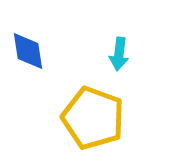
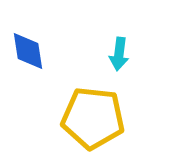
yellow pentagon: rotated 14 degrees counterclockwise
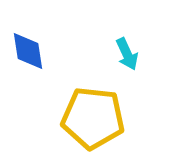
cyan arrow: moved 8 px right; rotated 32 degrees counterclockwise
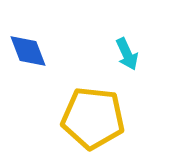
blue diamond: rotated 12 degrees counterclockwise
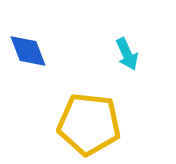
yellow pentagon: moved 4 px left, 6 px down
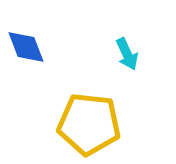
blue diamond: moved 2 px left, 4 px up
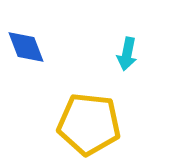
cyan arrow: rotated 36 degrees clockwise
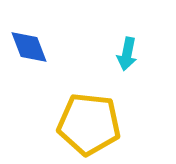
blue diamond: moved 3 px right
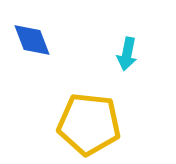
blue diamond: moved 3 px right, 7 px up
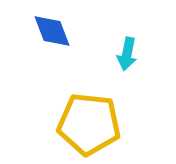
blue diamond: moved 20 px right, 9 px up
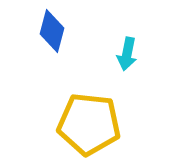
blue diamond: rotated 36 degrees clockwise
